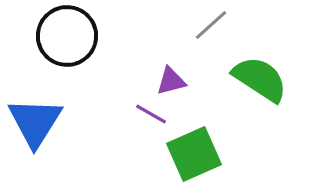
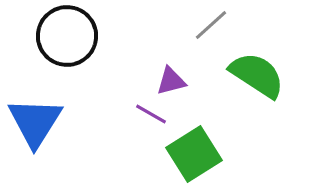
green semicircle: moved 3 px left, 4 px up
green square: rotated 8 degrees counterclockwise
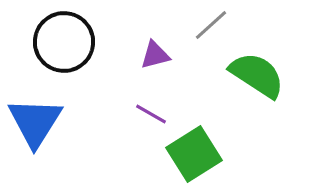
black circle: moved 3 px left, 6 px down
purple triangle: moved 16 px left, 26 px up
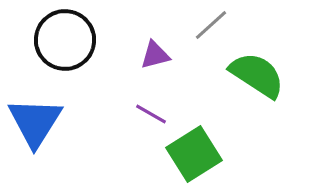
black circle: moved 1 px right, 2 px up
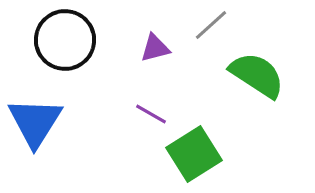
purple triangle: moved 7 px up
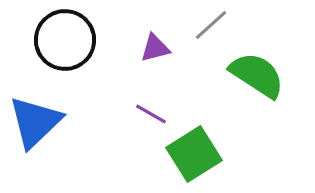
blue triangle: rotated 14 degrees clockwise
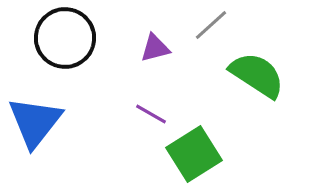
black circle: moved 2 px up
blue triangle: rotated 8 degrees counterclockwise
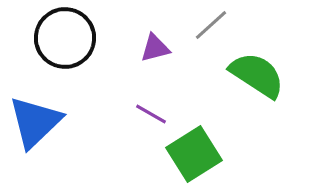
blue triangle: rotated 8 degrees clockwise
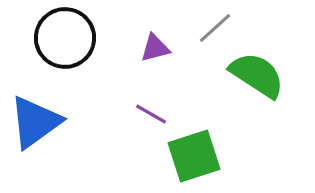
gray line: moved 4 px right, 3 px down
blue triangle: rotated 8 degrees clockwise
green square: moved 2 px down; rotated 14 degrees clockwise
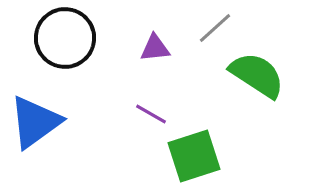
purple triangle: rotated 8 degrees clockwise
